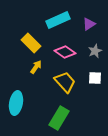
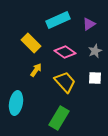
yellow arrow: moved 3 px down
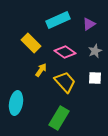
yellow arrow: moved 5 px right
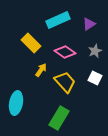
white square: rotated 24 degrees clockwise
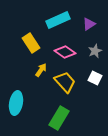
yellow rectangle: rotated 12 degrees clockwise
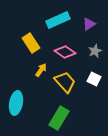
white square: moved 1 px left, 1 px down
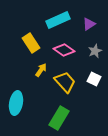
pink diamond: moved 1 px left, 2 px up
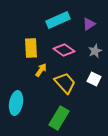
yellow rectangle: moved 5 px down; rotated 30 degrees clockwise
yellow trapezoid: moved 1 px down
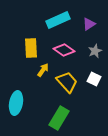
yellow arrow: moved 2 px right
yellow trapezoid: moved 2 px right, 1 px up
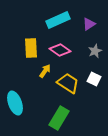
pink diamond: moved 4 px left
yellow arrow: moved 2 px right, 1 px down
yellow trapezoid: moved 1 px right, 1 px down; rotated 15 degrees counterclockwise
cyan ellipse: moved 1 px left; rotated 30 degrees counterclockwise
